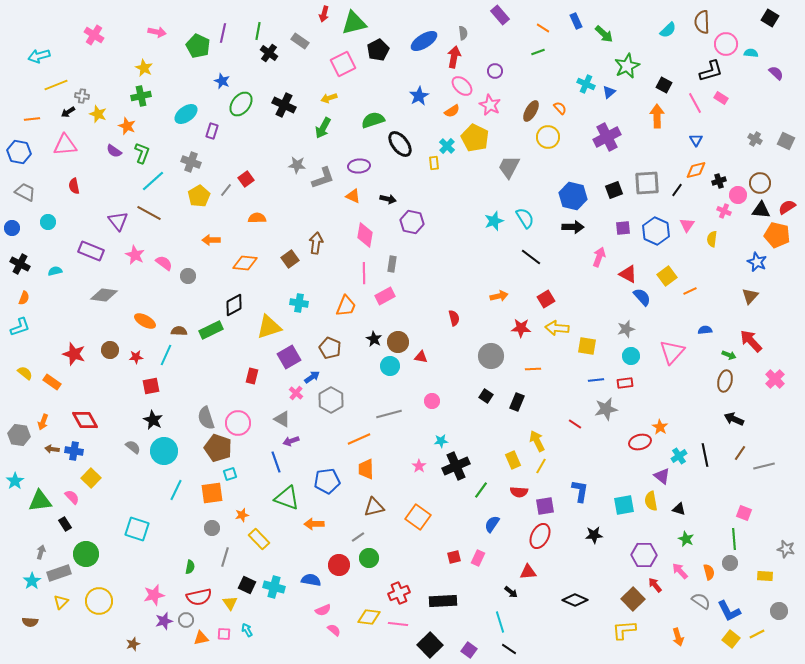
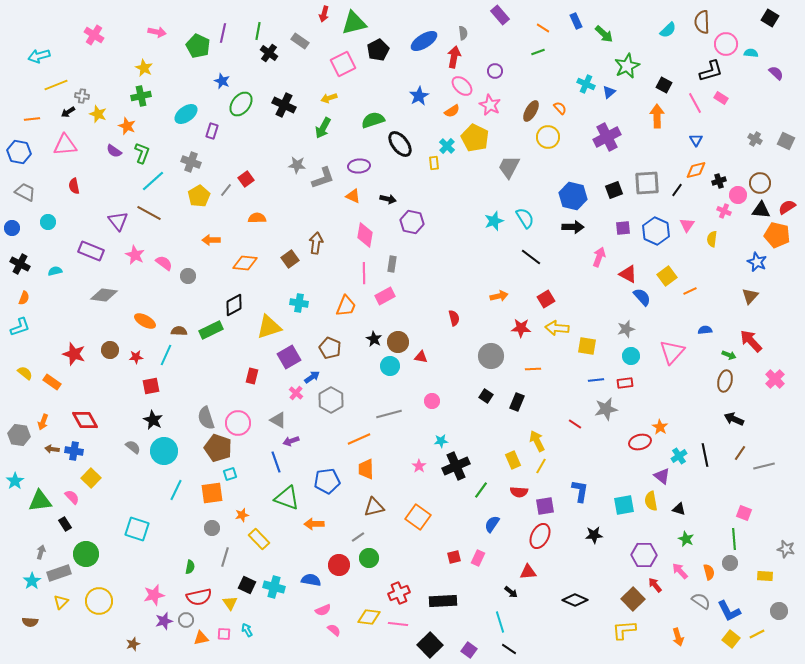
gray triangle at (282, 419): moved 4 px left, 1 px down
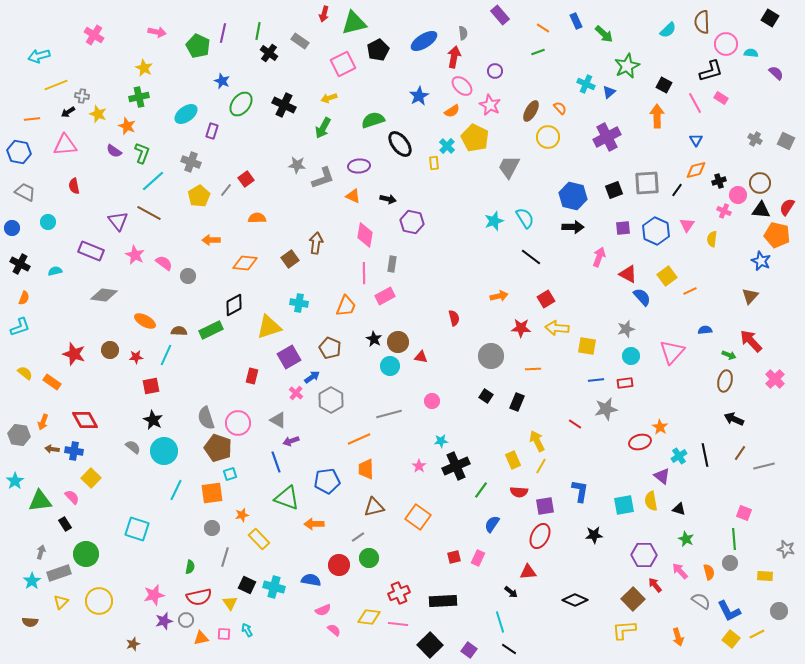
green cross at (141, 96): moved 2 px left, 1 px down
red semicircle at (787, 207): rotated 24 degrees counterclockwise
blue star at (757, 262): moved 4 px right, 1 px up
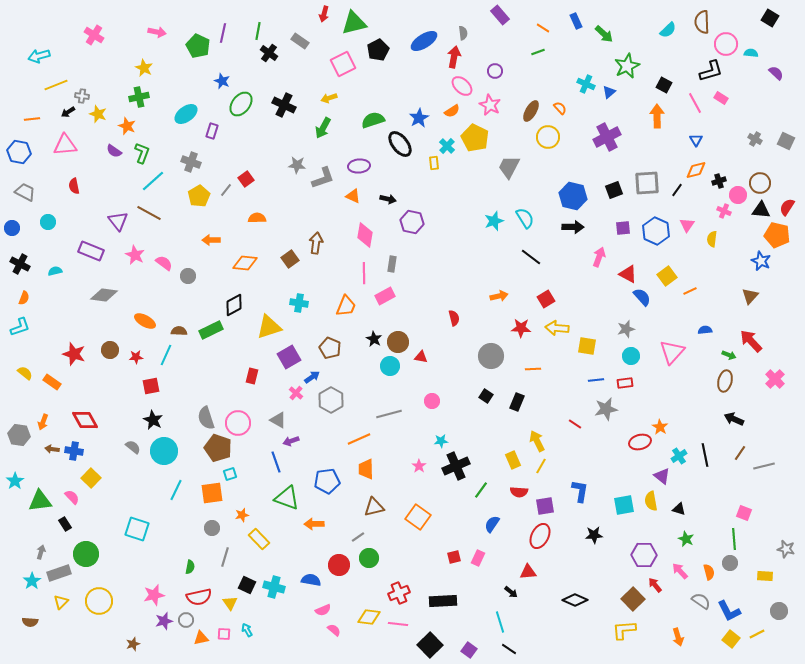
blue star at (419, 96): moved 22 px down
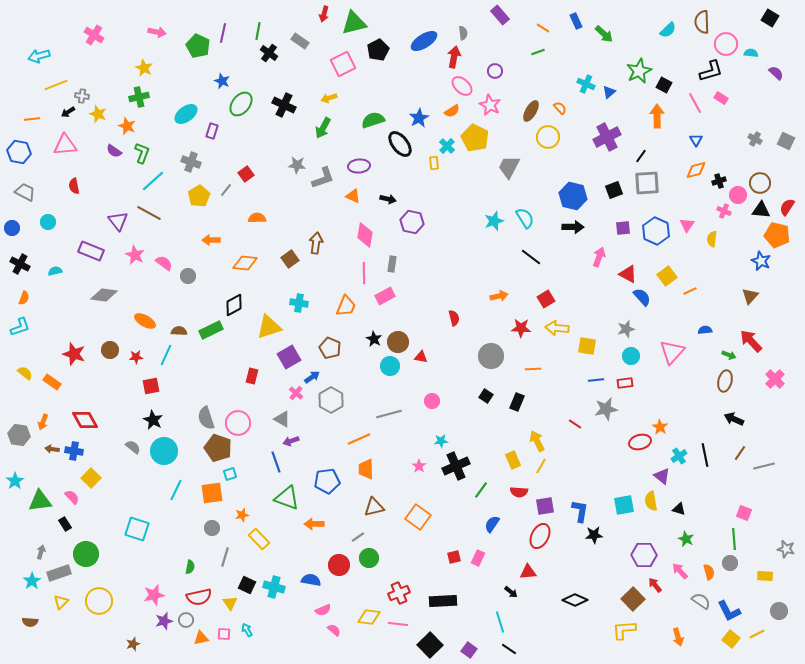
green star at (627, 66): moved 12 px right, 5 px down
red square at (246, 179): moved 5 px up
black line at (677, 190): moved 36 px left, 34 px up
gray triangle at (278, 420): moved 4 px right, 1 px up
blue L-shape at (580, 491): moved 20 px down
